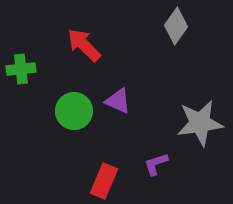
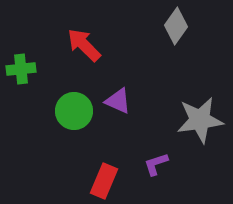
gray star: moved 3 px up
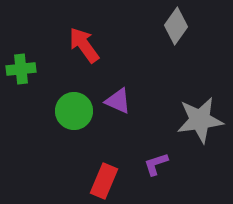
red arrow: rotated 9 degrees clockwise
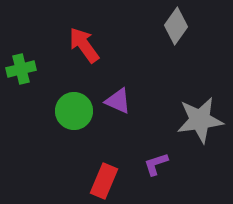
green cross: rotated 8 degrees counterclockwise
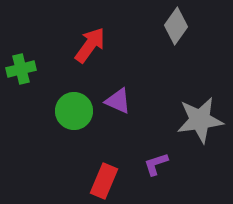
red arrow: moved 6 px right; rotated 72 degrees clockwise
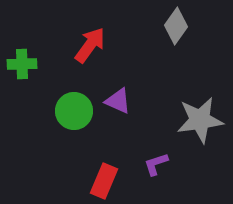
green cross: moved 1 px right, 5 px up; rotated 12 degrees clockwise
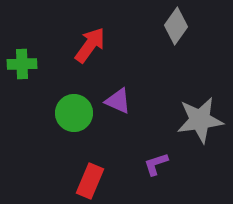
green circle: moved 2 px down
red rectangle: moved 14 px left
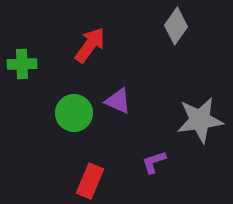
purple L-shape: moved 2 px left, 2 px up
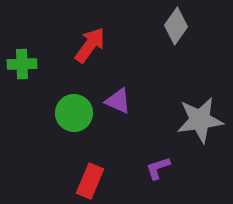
purple L-shape: moved 4 px right, 6 px down
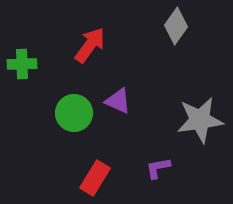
purple L-shape: rotated 8 degrees clockwise
red rectangle: moved 5 px right, 3 px up; rotated 8 degrees clockwise
